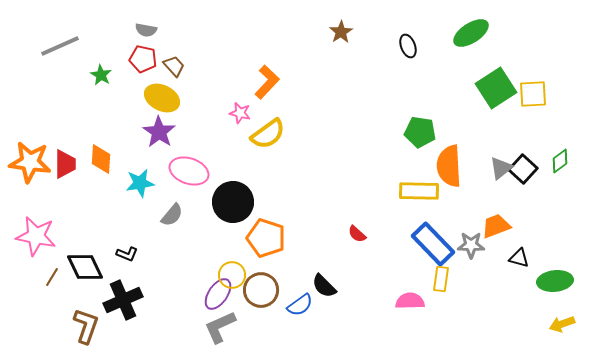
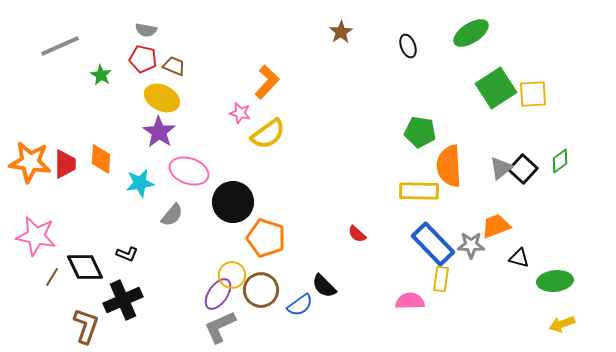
brown trapezoid at (174, 66): rotated 25 degrees counterclockwise
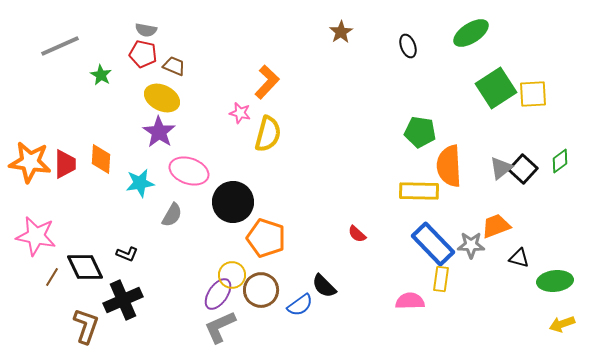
red pentagon at (143, 59): moved 5 px up
yellow semicircle at (268, 134): rotated 39 degrees counterclockwise
gray semicircle at (172, 215): rotated 10 degrees counterclockwise
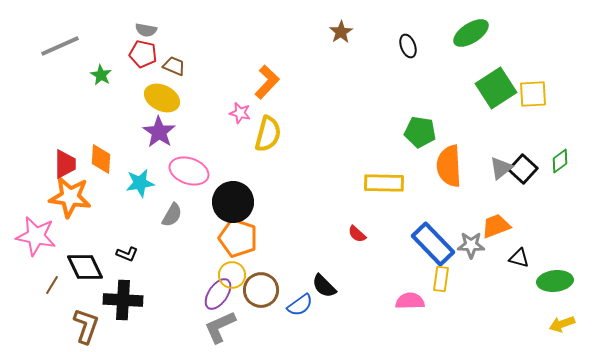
orange star at (30, 162): moved 40 px right, 35 px down
yellow rectangle at (419, 191): moved 35 px left, 8 px up
orange pentagon at (266, 238): moved 28 px left
brown line at (52, 277): moved 8 px down
black cross at (123, 300): rotated 27 degrees clockwise
